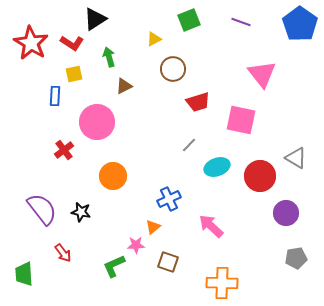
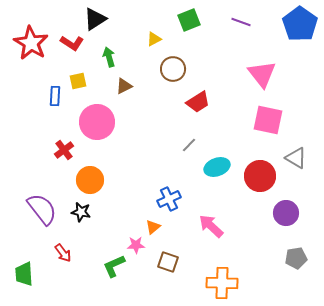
yellow square: moved 4 px right, 7 px down
red trapezoid: rotated 15 degrees counterclockwise
pink square: moved 27 px right
orange circle: moved 23 px left, 4 px down
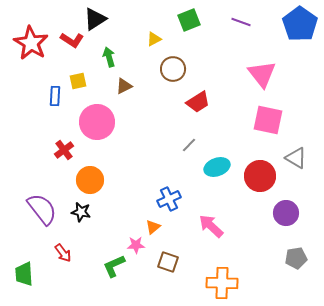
red L-shape: moved 3 px up
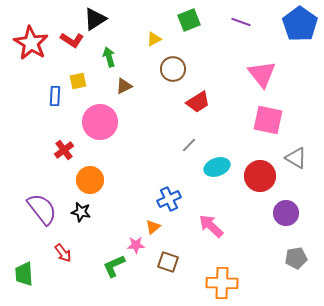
pink circle: moved 3 px right
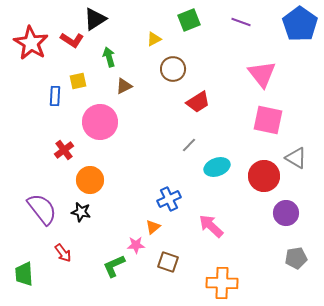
red circle: moved 4 px right
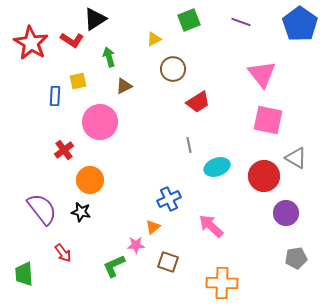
gray line: rotated 56 degrees counterclockwise
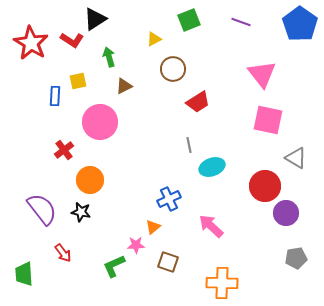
cyan ellipse: moved 5 px left
red circle: moved 1 px right, 10 px down
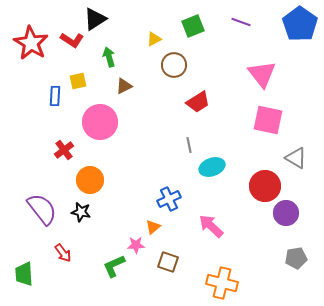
green square: moved 4 px right, 6 px down
brown circle: moved 1 px right, 4 px up
orange cross: rotated 12 degrees clockwise
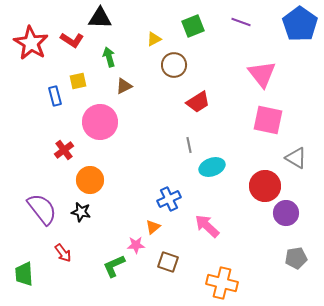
black triangle: moved 5 px right, 1 px up; rotated 35 degrees clockwise
blue rectangle: rotated 18 degrees counterclockwise
pink arrow: moved 4 px left
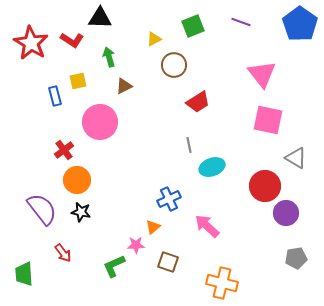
orange circle: moved 13 px left
